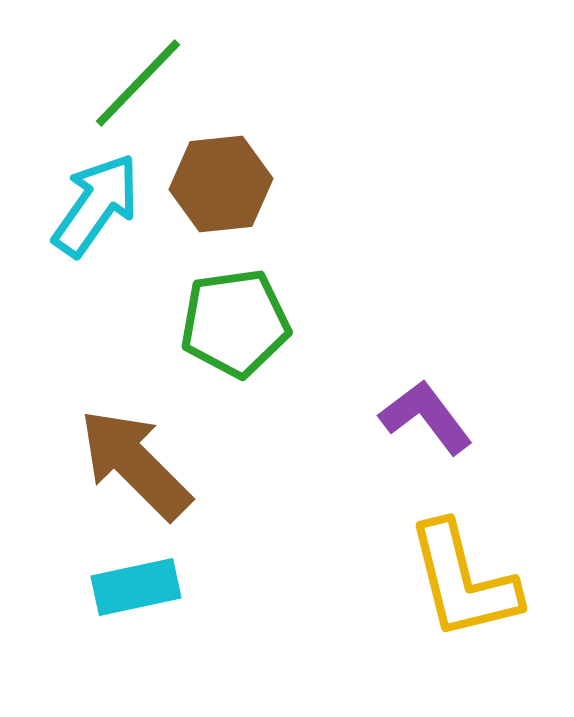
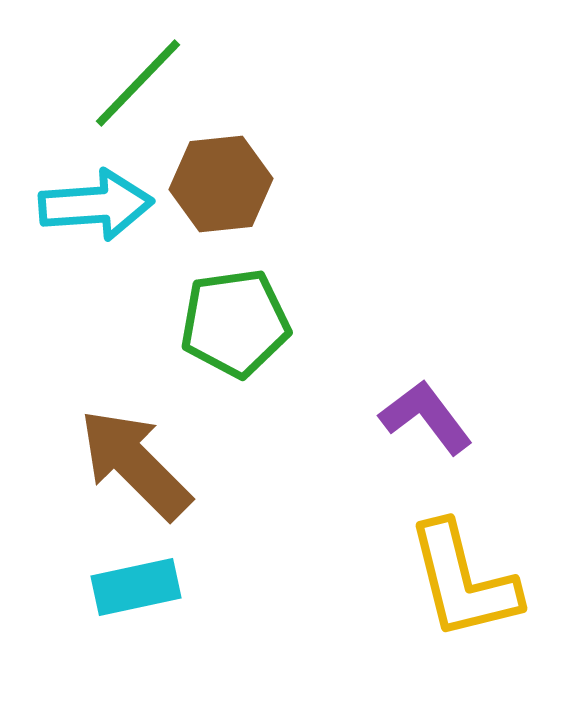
cyan arrow: rotated 51 degrees clockwise
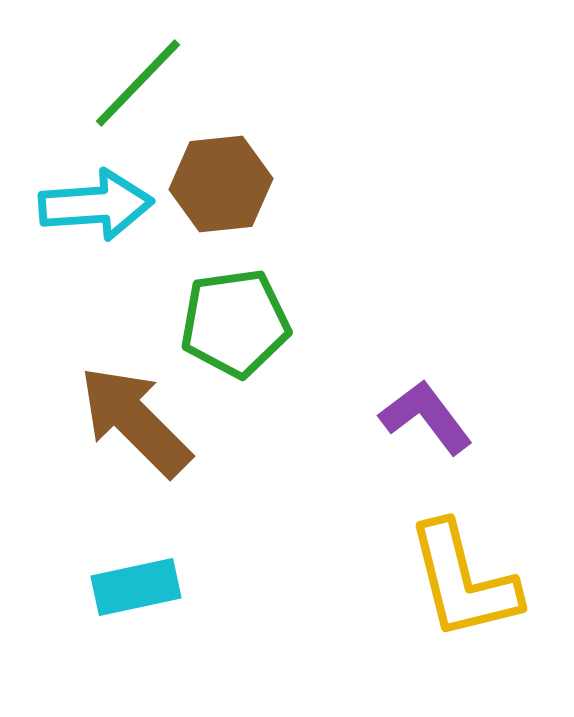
brown arrow: moved 43 px up
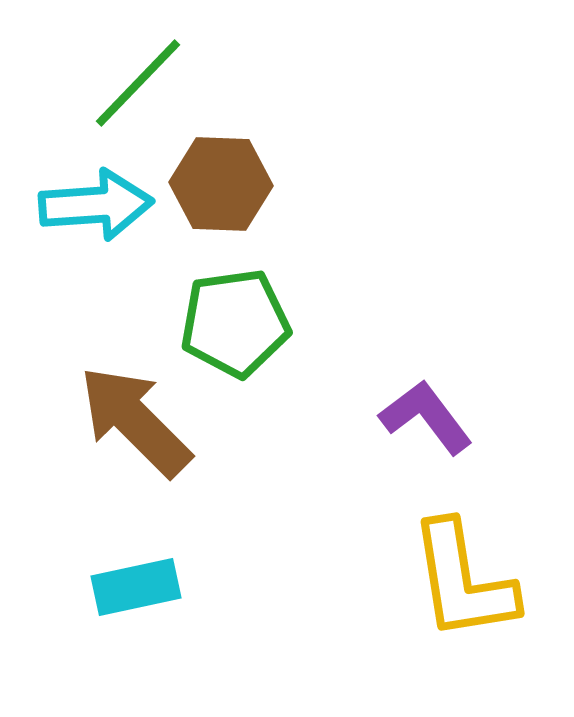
brown hexagon: rotated 8 degrees clockwise
yellow L-shape: rotated 5 degrees clockwise
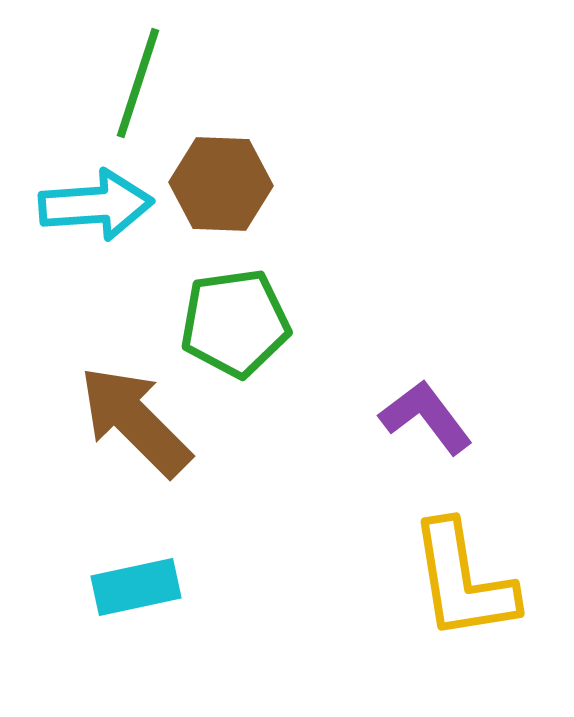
green line: rotated 26 degrees counterclockwise
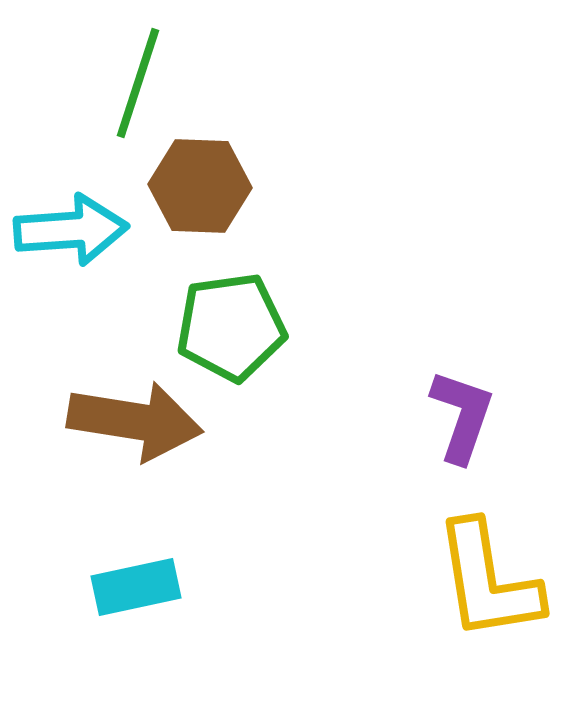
brown hexagon: moved 21 px left, 2 px down
cyan arrow: moved 25 px left, 25 px down
green pentagon: moved 4 px left, 4 px down
purple L-shape: moved 36 px right, 1 px up; rotated 56 degrees clockwise
brown arrow: rotated 144 degrees clockwise
yellow L-shape: moved 25 px right
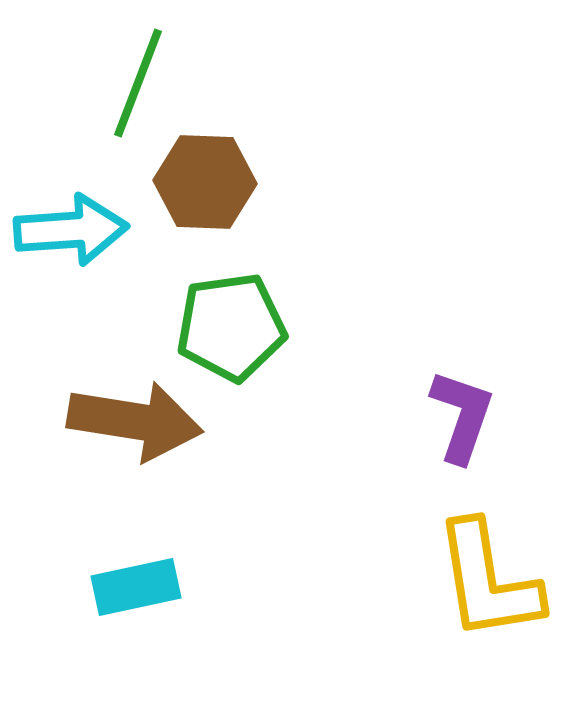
green line: rotated 3 degrees clockwise
brown hexagon: moved 5 px right, 4 px up
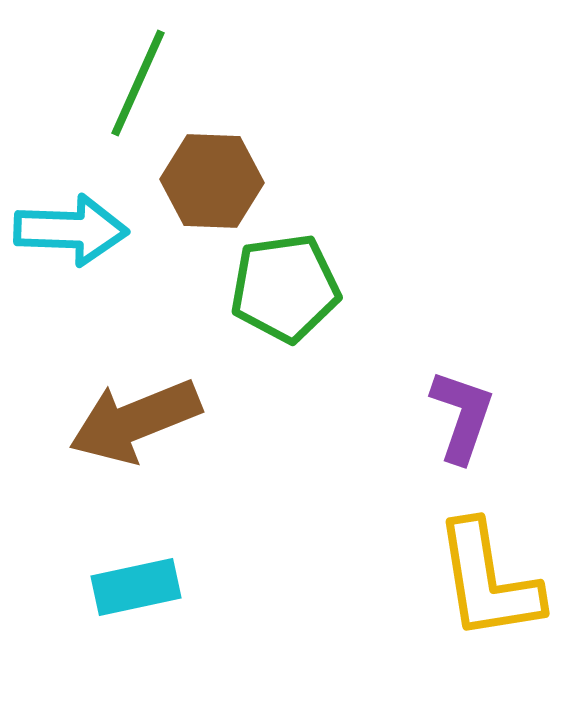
green line: rotated 3 degrees clockwise
brown hexagon: moved 7 px right, 1 px up
cyan arrow: rotated 6 degrees clockwise
green pentagon: moved 54 px right, 39 px up
brown arrow: rotated 149 degrees clockwise
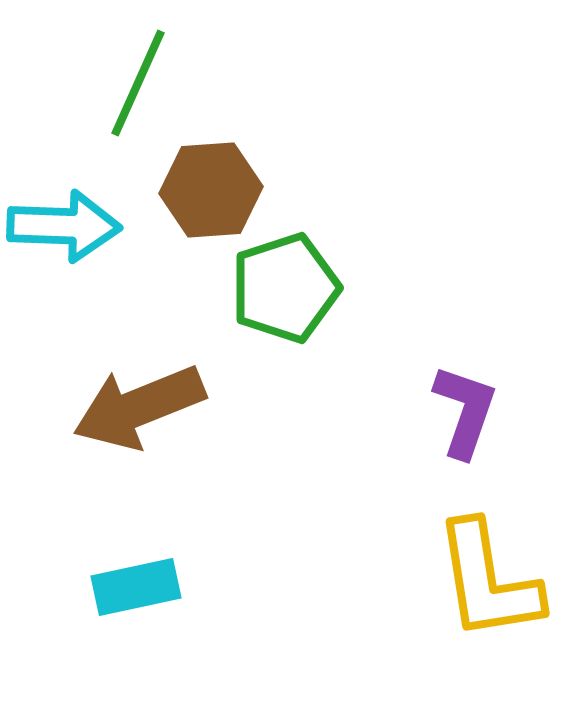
brown hexagon: moved 1 px left, 9 px down; rotated 6 degrees counterclockwise
cyan arrow: moved 7 px left, 4 px up
green pentagon: rotated 10 degrees counterclockwise
purple L-shape: moved 3 px right, 5 px up
brown arrow: moved 4 px right, 14 px up
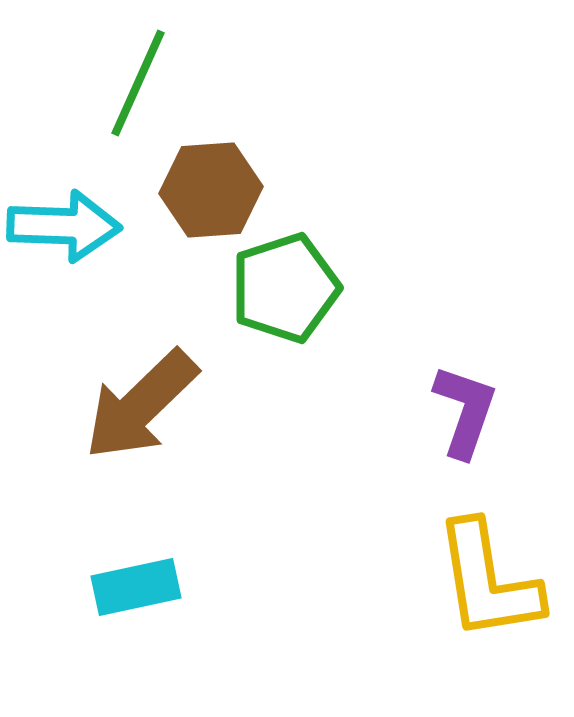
brown arrow: moved 2 px right, 2 px up; rotated 22 degrees counterclockwise
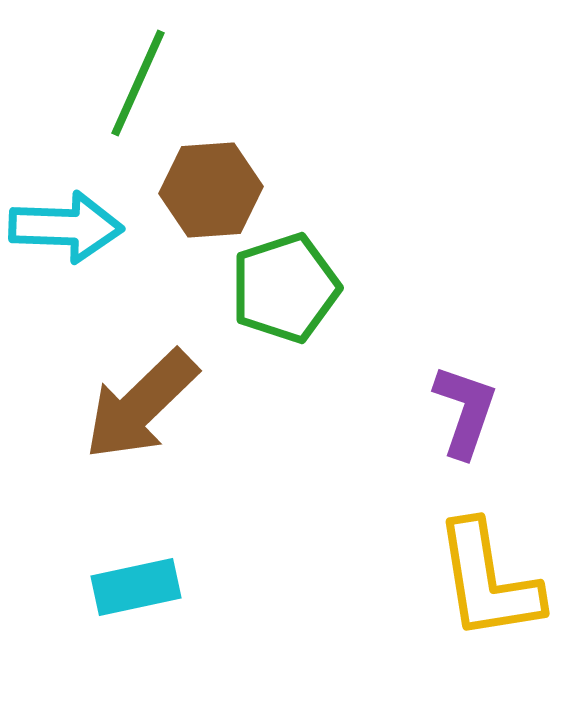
cyan arrow: moved 2 px right, 1 px down
